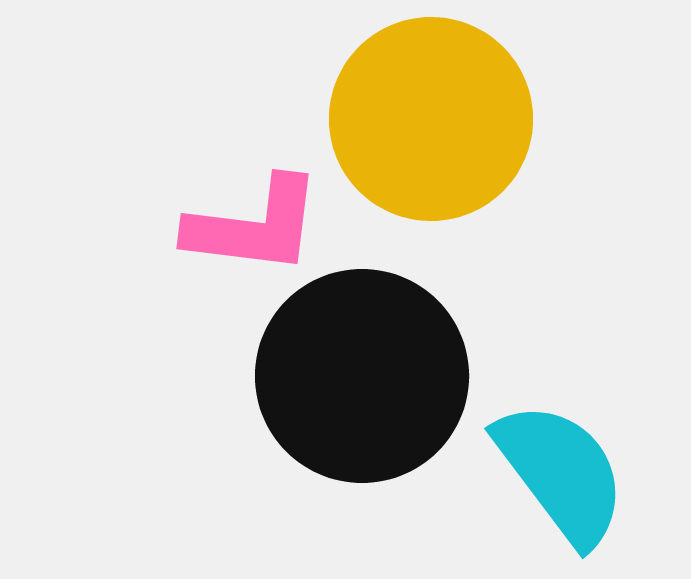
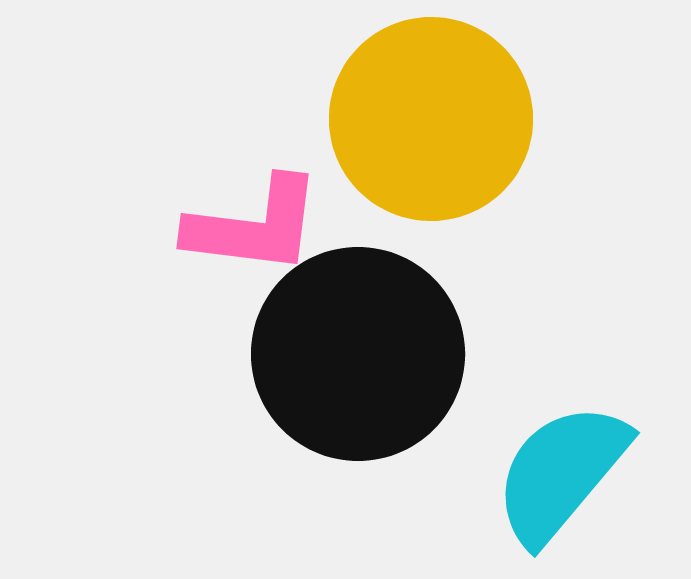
black circle: moved 4 px left, 22 px up
cyan semicircle: rotated 103 degrees counterclockwise
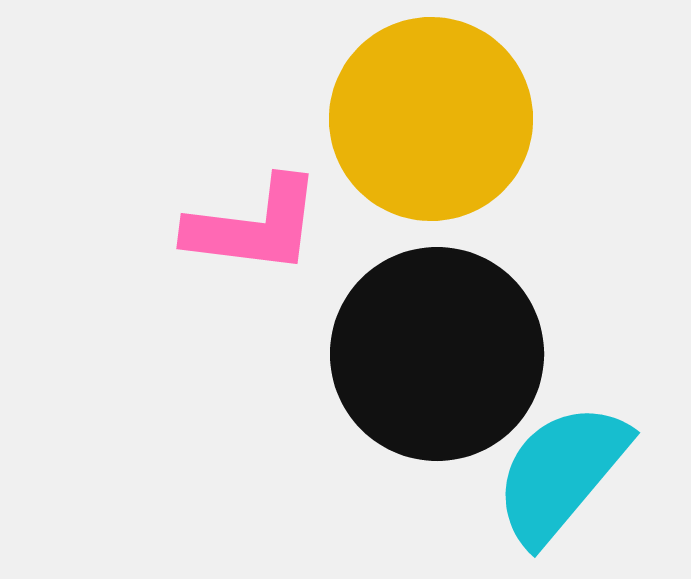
black circle: moved 79 px right
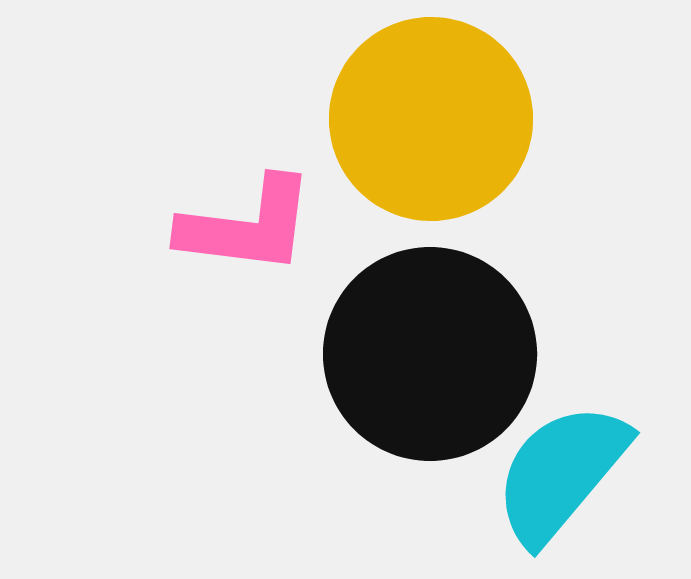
pink L-shape: moved 7 px left
black circle: moved 7 px left
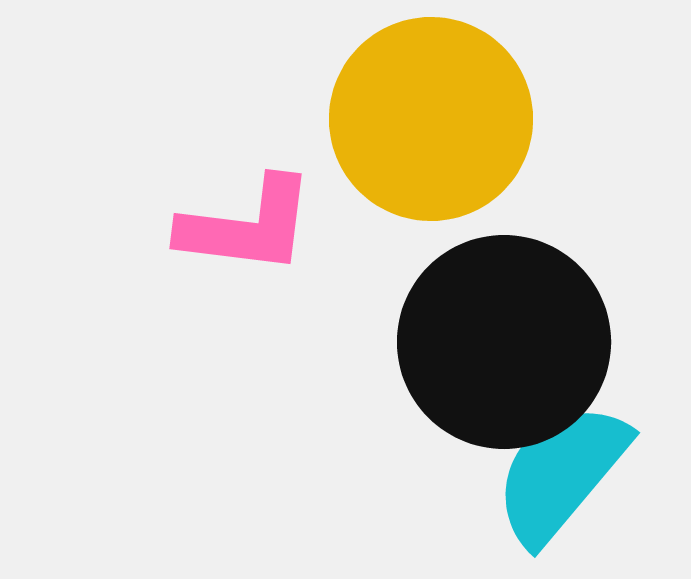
black circle: moved 74 px right, 12 px up
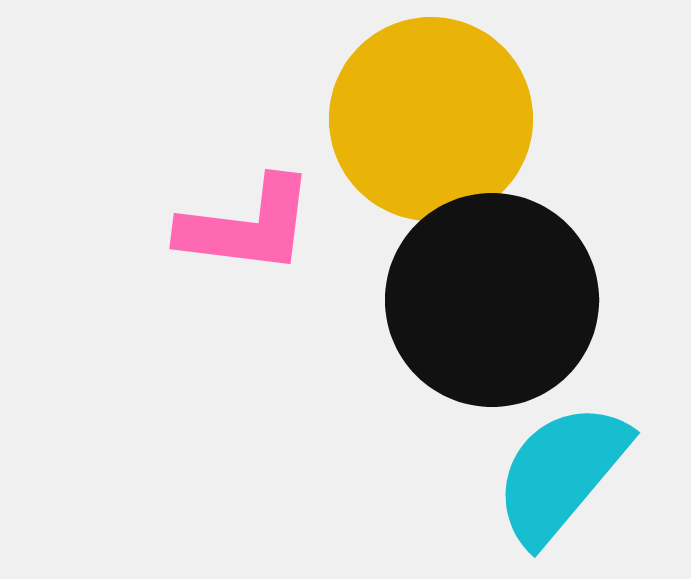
black circle: moved 12 px left, 42 px up
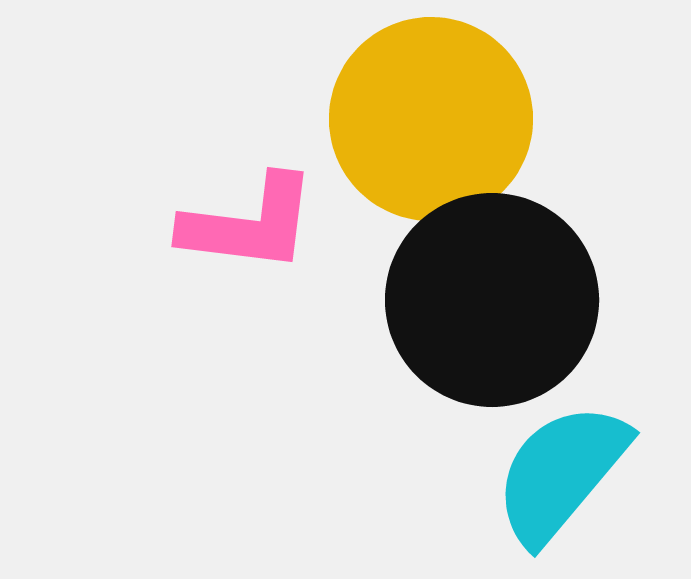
pink L-shape: moved 2 px right, 2 px up
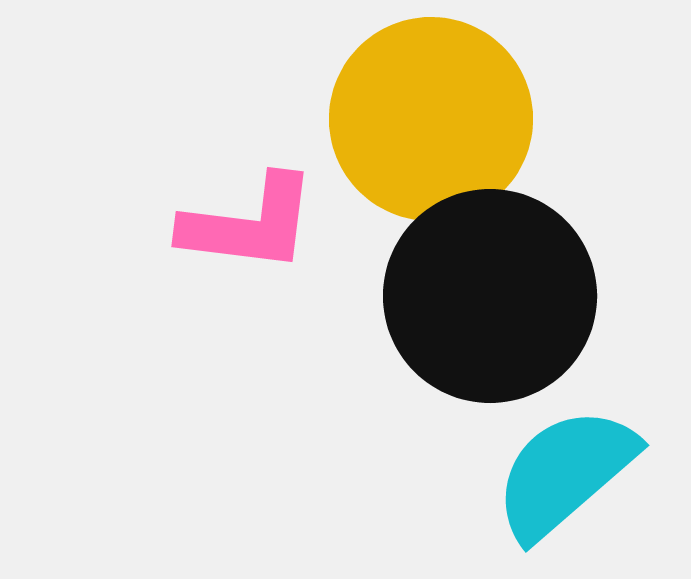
black circle: moved 2 px left, 4 px up
cyan semicircle: moved 4 px right; rotated 9 degrees clockwise
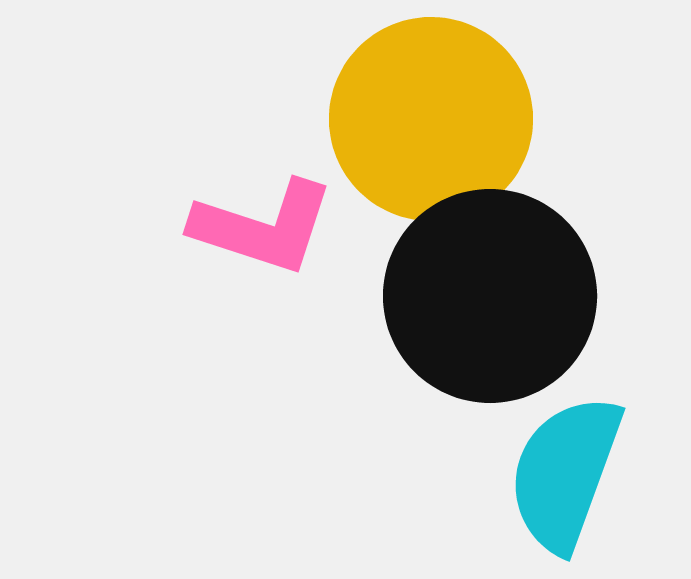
pink L-shape: moved 14 px right, 3 px down; rotated 11 degrees clockwise
cyan semicircle: rotated 29 degrees counterclockwise
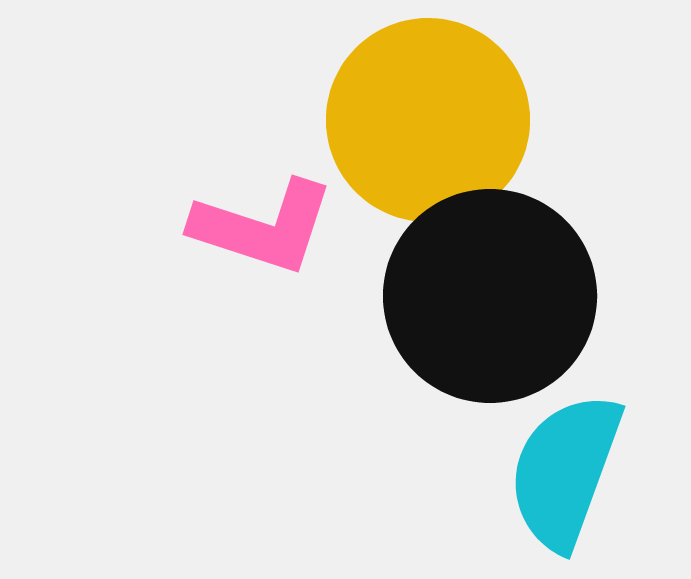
yellow circle: moved 3 px left, 1 px down
cyan semicircle: moved 2 px up
